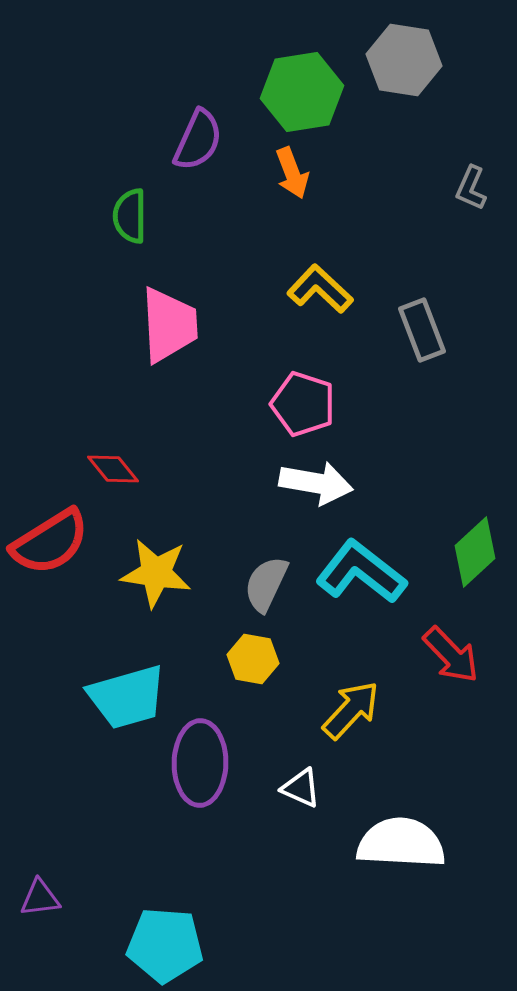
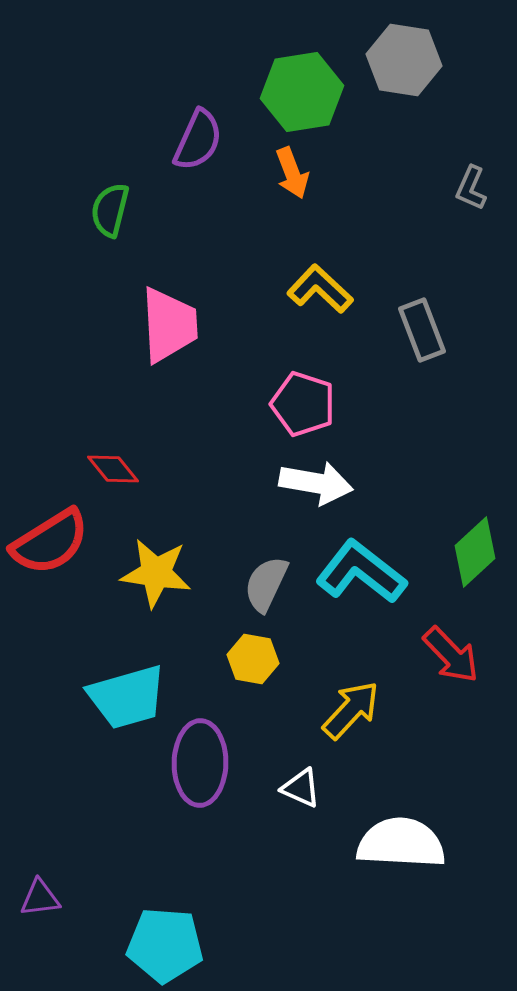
green semicircle: moved 20 px left, 6 px up; rotated 14 degrees clockwise
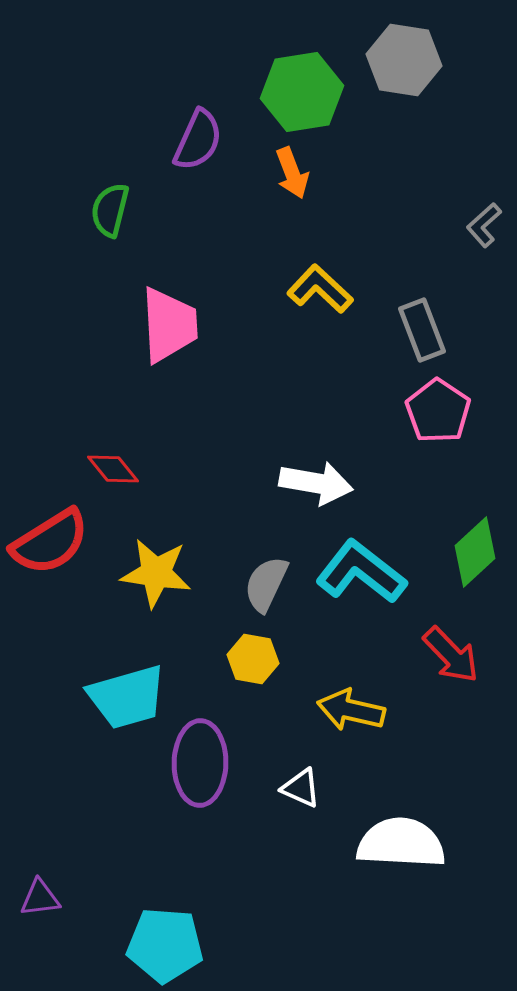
gray L-shape: moved 13 px right, 37 px down; rotated 24 degrees clockwise
pink pentagon: moved 135 px right, 7 px down; rotated 16 degrees clockwise
yellow arrow: rotated 120 degrees counterclockwise
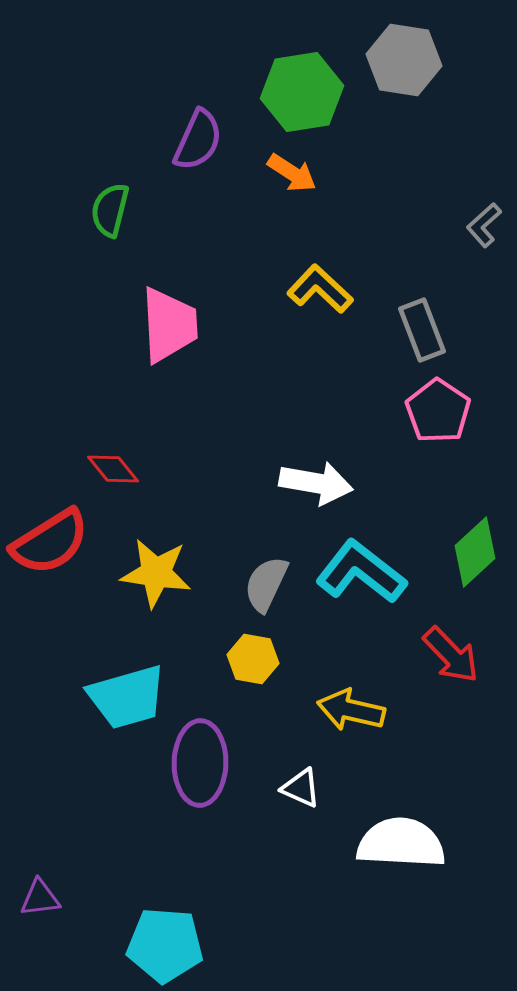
orange arrow: rotated 36 degrees counterclockwise
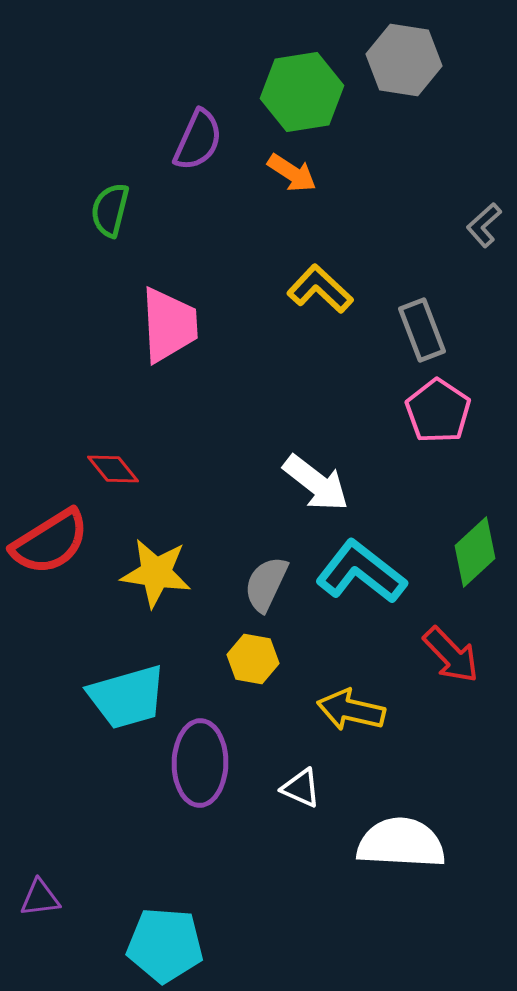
white arrow: rotated 28 degrees clockwise
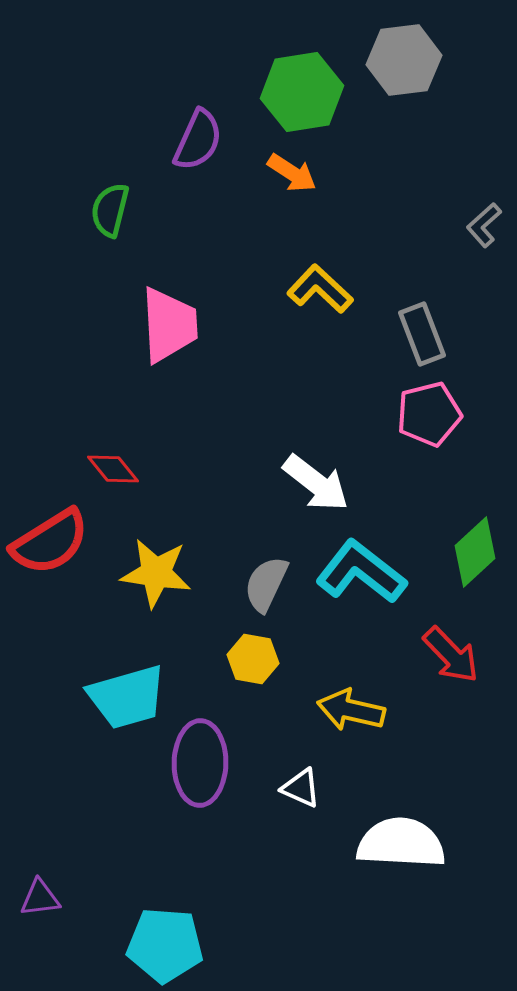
gray hexagon: rotated 16 degrees counterclockwise
gray rectangle: moved 4 px down
pink pentagon: moved 9 px left, 3 px down; rotated 24 degrees clockwise
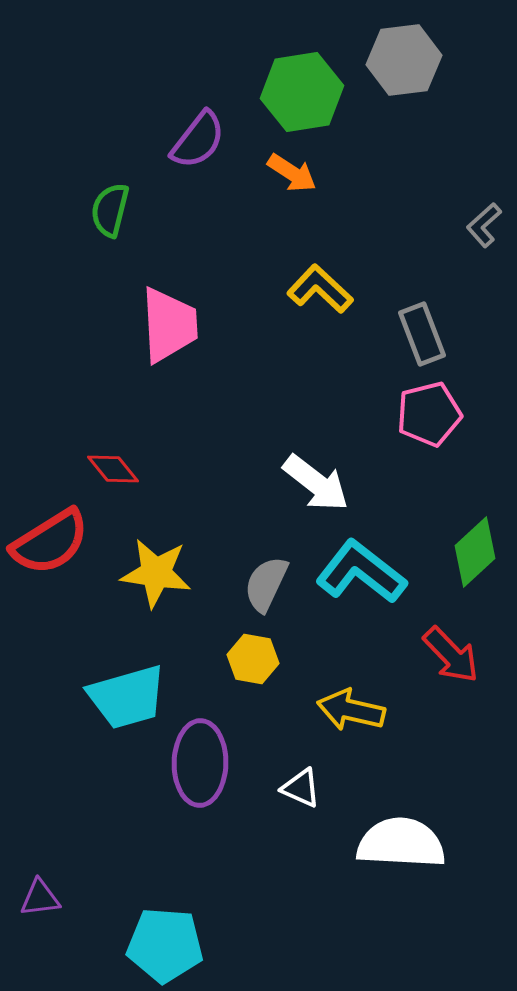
purple semicircle: rotated 14 degrees clockwise
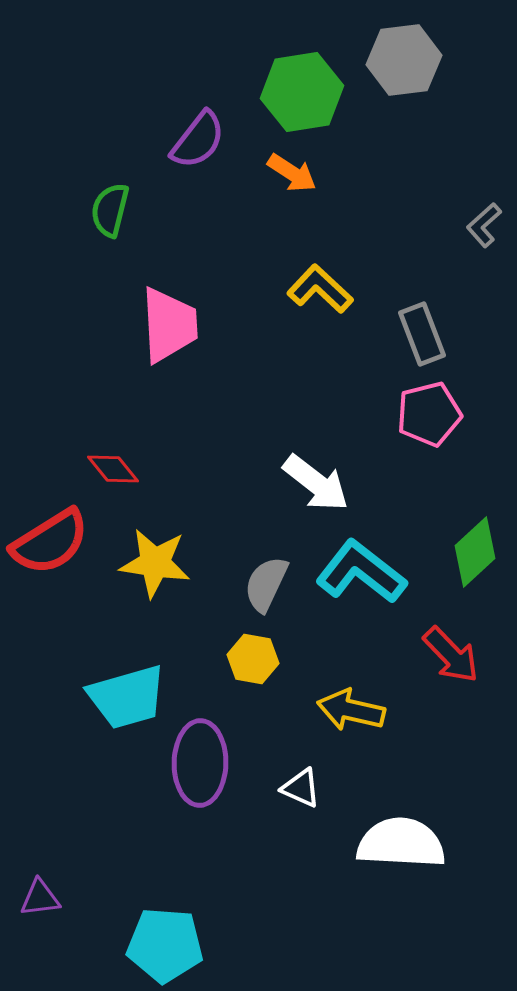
yellow star: moved 1 px left, 10 px up
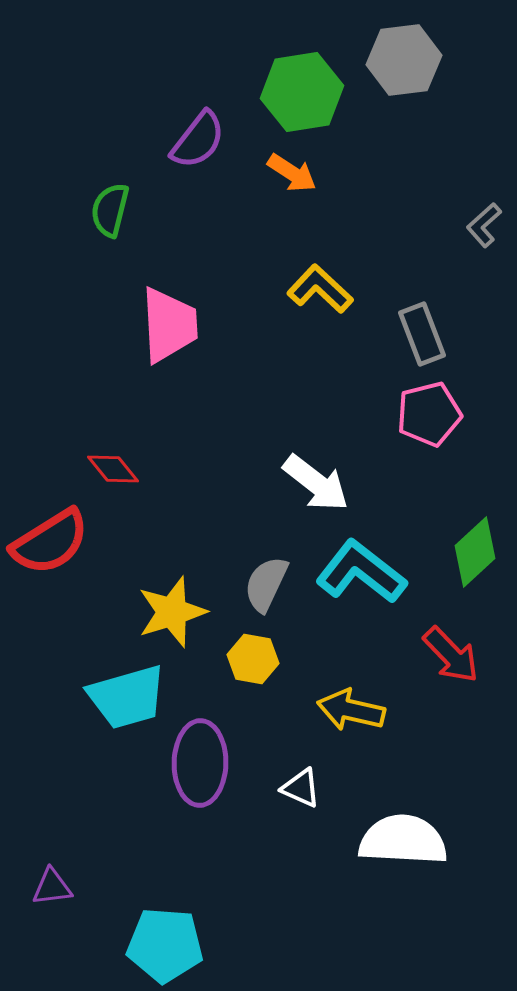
yellow star: moved 17 px right, 49 px down; rotated 26 degrees counterclockwise
white semicircle: moved 2 px right, 3 px up
purple triangle: moved 12 px right, 11 px up
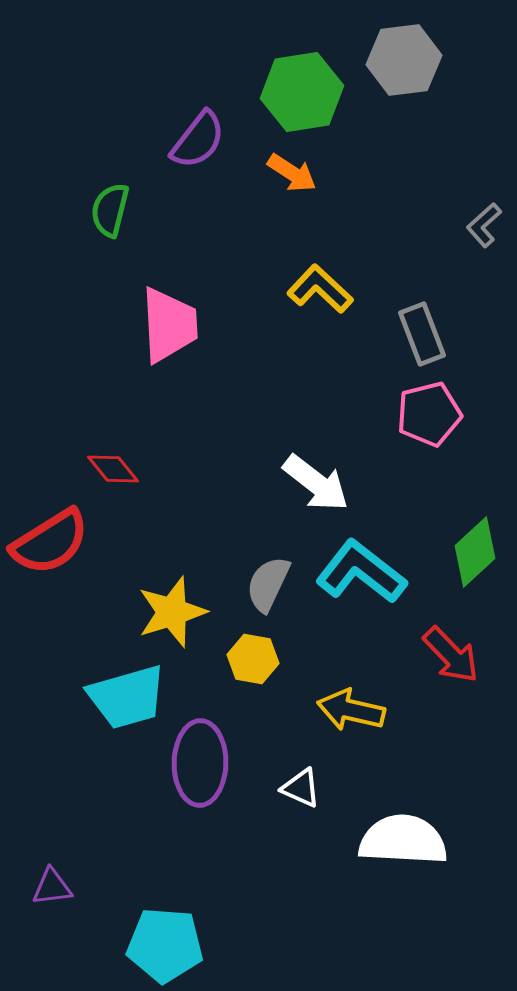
gray semicircle: moved 2 px right
